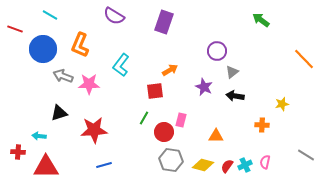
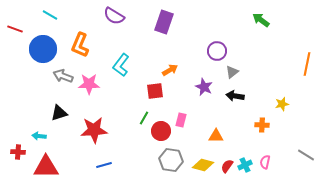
orange line: moved 3 px right, 5 px down; rotated 55 degrees clockwise
red circle: moved 3 px left, 1 px up
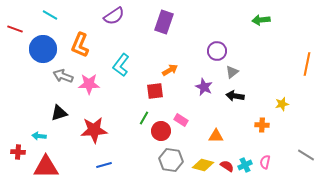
purple semicircle: rotated 65 degrees counterclockwise
green arrow: rotated 42 degrees counterclockwise
pink rectangle: rotated 72 degrees counterclockwise
red semicircle: rotated 88 degrees clockwise
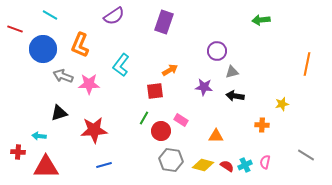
gray triangle: rotated 24 degrees clockwise
purple star: rotated 18 degrees counterclockwise
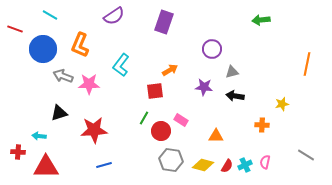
purple circle: moved 5 px left, 2 px up
red semicircle: rotated 88 degrees clockwise
